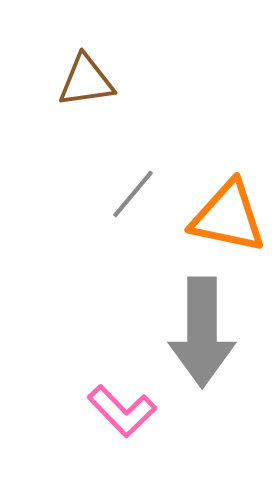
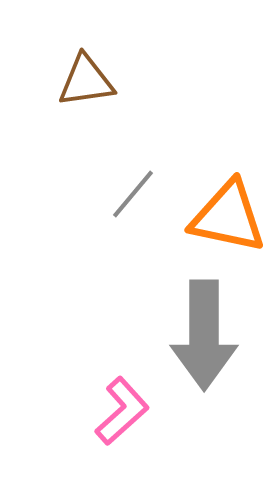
gray arrow: moved 2 px right, 3 px down
pink L-shape: rotated 88 degrees counterclockwise
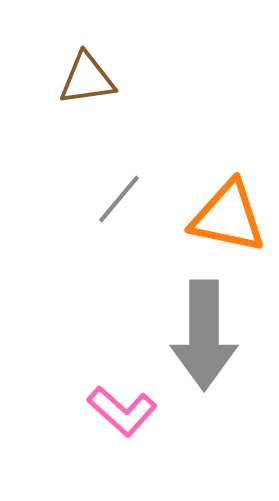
brown triangle: moved 1 px right, 2 px up
gray line: moved 14 px left, 5 px down
pink L-shape: rotated 84 degrees clockwise
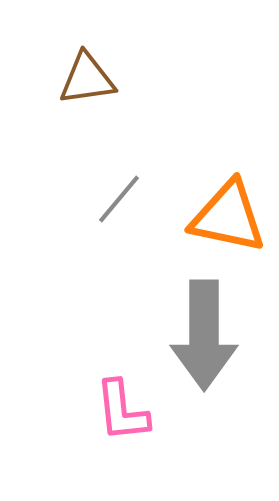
pink L-shape: rotated 42 degrees clockwise
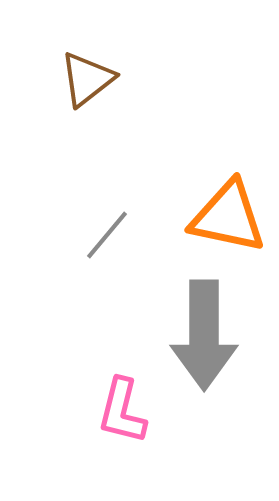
brown triangle: rotated 30 degrees counterclockwise
gray line: moved 12 px left, 36 px down
pink L-shape: rotated 20 degrees clockwise
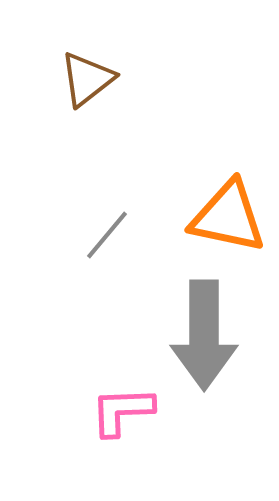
pink L-shape: rotated 74 degrees clockwise
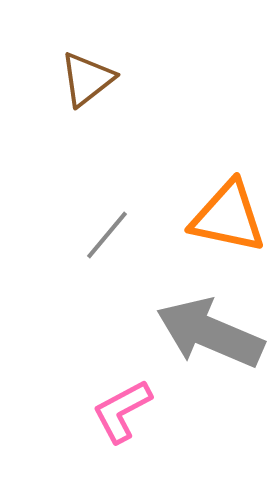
gray arrow: moved 6 px right, 2 px up; rotated 113 degrees clockwise
pink L-shape: rotated 26 degrees counterclockwise
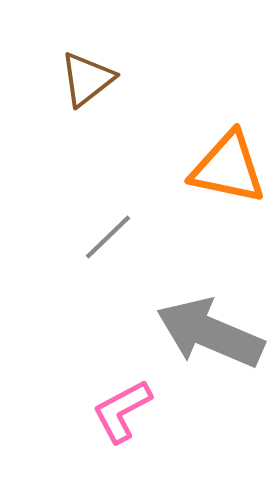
orange triangle: moved 49 px up
gray line: moved 1 px right, 2 px down; rotated 6 degrees clockwise
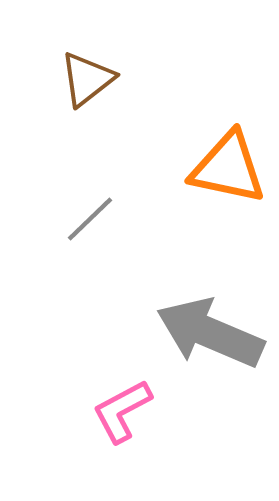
gray line: moved 18 px left, 18 px up
